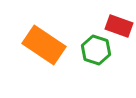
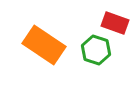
red rectangle: moved 4 px left, 3 px up
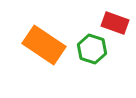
green hexagon: moved 4 px left, 1 px up
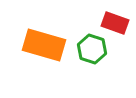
orange rectangle: rotated 18 degrees counterclockwise
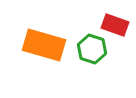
red rectangle: moved 2 px down
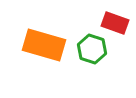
red rectangle: moved 2 px up
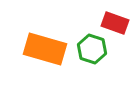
orange rectangle: moved 1 px right, 4 px down
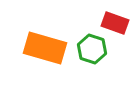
orange rectangle: moved 1 px up
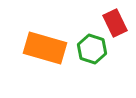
red rectangle: rotated 44 degrees clockwise
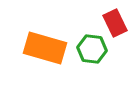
green hexagon: rotated 12 degrees counterclockwise
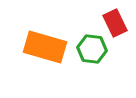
orange rectangle: moved 1 px up
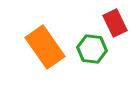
orange rectangle: rotated 39 degrees clockwise
